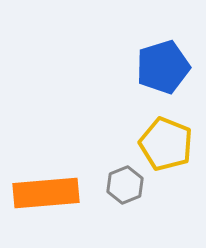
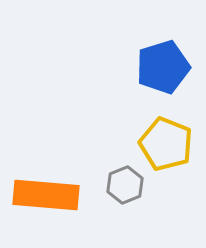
orange rectangle: moved 2 px down; rotated 10 degrees clockwise
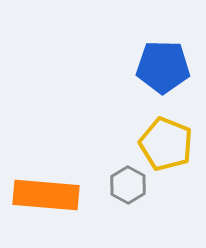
blue pentagon: rotated 18 degrees clockwise
gray hexagon: moved 3 px right; rotated 9 degrees counterclockwise
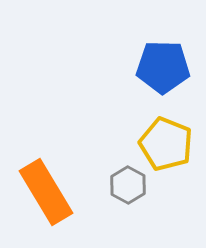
orange rectangle: moved 3 px up; rotated 54 degrees clockwise
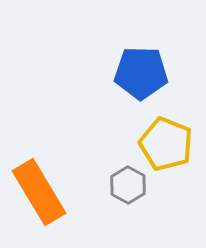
blue pentagon: moved 22 px left, 6 px down
orange rectangle: moved 7 px left
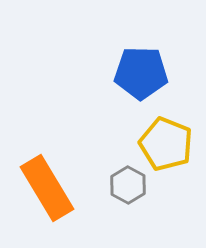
orange rectangle: moved 8 px right, 4 px up
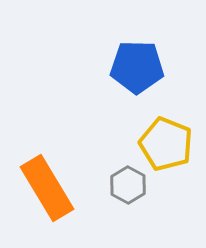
blue pentagon: moved 4 px left, 6 px up
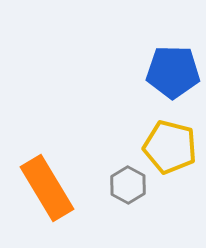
blue pentagon: moved 36 px right, 5 px down
yellow pentagon: moved 4 px right, 3 px down; rotated 8 degrees counterclockwise
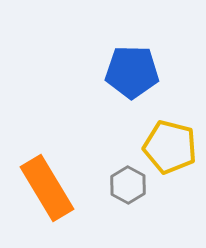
blue pentagon: moved 41 px left
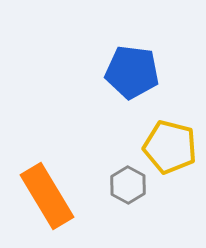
blue pentagon: rotated 6 degrees clockwise
orange rectangle: moved 8 px down
